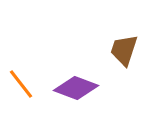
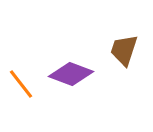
purple diamond: moved 5 px left, 14 px up
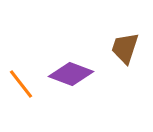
brown trapezoid: moved 1 px right, 2 px up
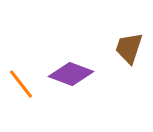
brown trapezoid: moved 4 px right
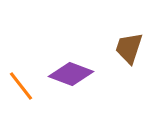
orange line: moved 2 px down
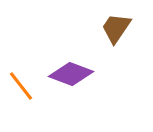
brown trapezoid: moved 13 px left, 20 px up; rotated 16 degrees clockwise
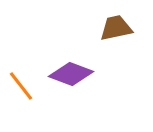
brown trapezoid: rotated 44 degrees clockwise
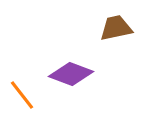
orange line: moved 1 px right, 9 px down
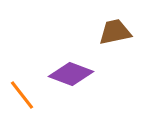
brown trapezoid: moved 1 px left, 4 px down
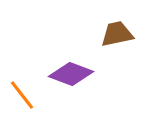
brown trapezoid: moved 2 px right, 2 px down
